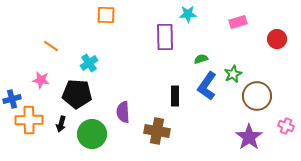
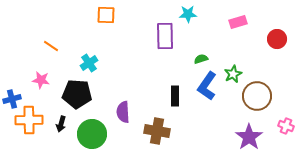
purple rectangle: moved 1 px up
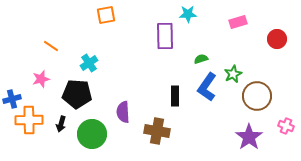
orange square: rotated 12 degrees counterclockwise
pink star: moved 1 px up; rotated 24 degrees counterclockwise
blue L-shape: moved 1 px down
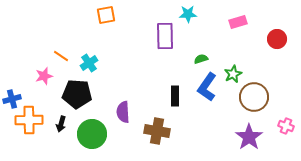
orange line: moved 10 px right, 10 px down
pink star: moved 3 px right, 3 px up
brown circle: moved 3 px left, 1 px down
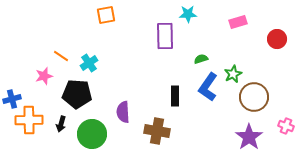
blue L-shape: moved 1 px right
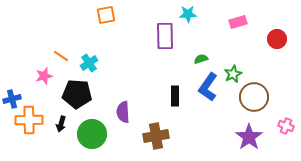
brown cross: moved 1 px left, 5 px down; rotated 20 degrees counterclockwise
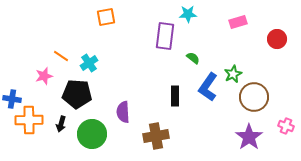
orange square: moved 2 px down
purple rectangle: rotated 8 degrees clockwise
green semicircle: moved 8 px left, 1 px up; rotated 56 degrees clockwise
blue cross: rotated 24 degrees clockwise
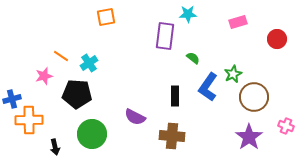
blue cross: rotated 24 degrees counterclockwise
purple semicircle: moved 12 px right, 5 px down; rotated 60 degrees counterclockwise
black arrow: moved 6 px left, 23 px down; rotated 28 degrees counterclockwise
brown cross: moved 16 px right; rotated 15 degrees clockwise
